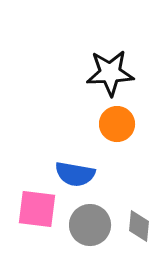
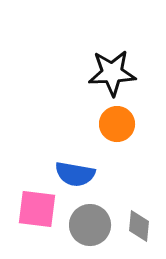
black star: moved 2 px right
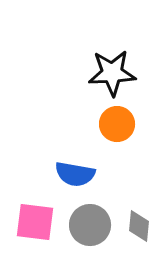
pink square: moved 2 px left, 13 px down
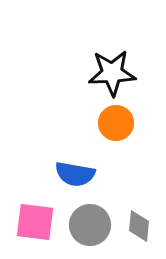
orange circle: moved 1 px left, 1 px up
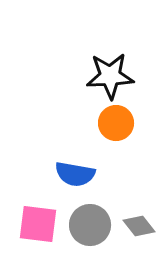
black star: moved 2 px left, 3 px down
pink square: moved 3 px right, 2 px down
gray diamond: rotated 44 degrees counterclockwise
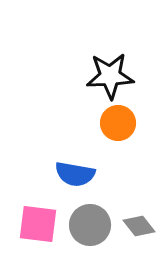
orange circle: moved 2 px right
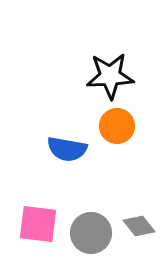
orange circle: moved 1 px left, 3 px down
blue semicircle: moved 8 px left, 25 px up
gray circle: moved 1 px right, 8 px down
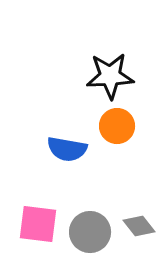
gray circle: moved 1 px left, 1 px up
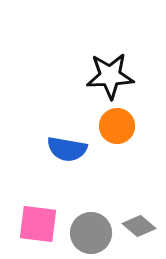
gray diamond: rotated 12 degrees counterclockwise
gray circle: moved 1 px right, 1 px down
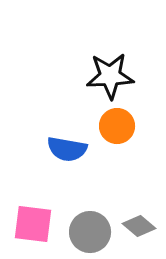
pink square: moved 5 px left
gray circle: moved 1 px left, 1 px up
